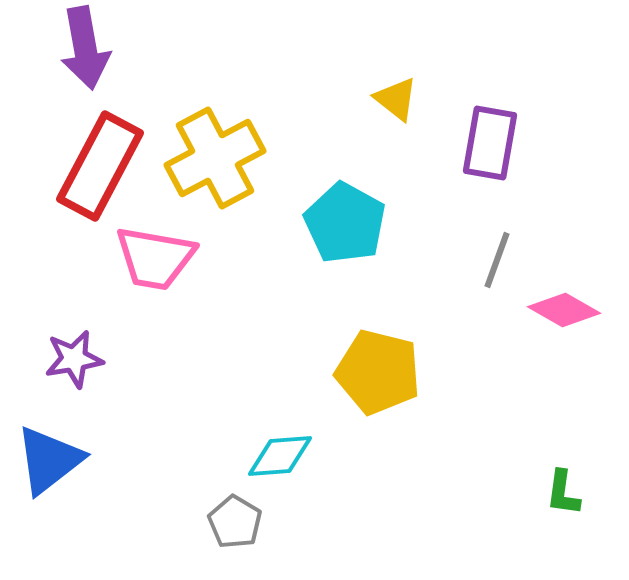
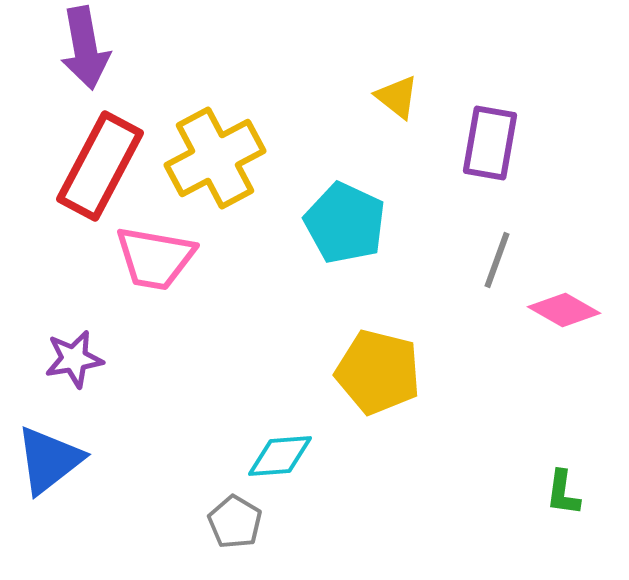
yellow triangle: moved 1 px right, 2 px up
cyan pentagon: rotated 4 degrees counterclockwise
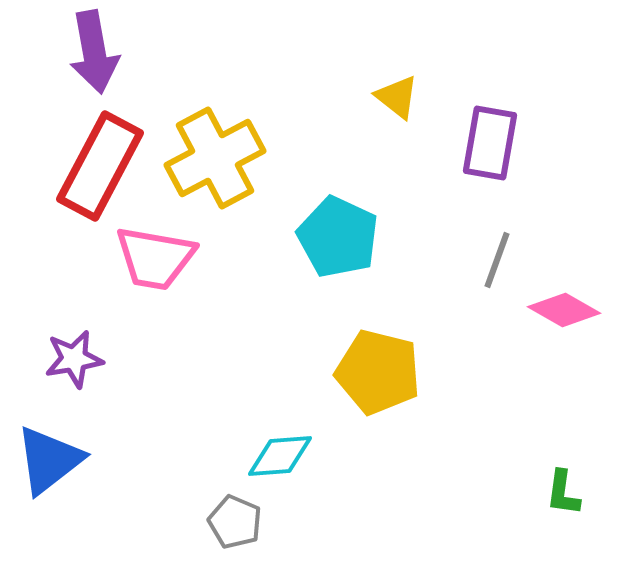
purple arrow: moved 9 px right, 4 px down
cyan pentagon: moved 7 px left, 14 px down
gray pentagon: rotated 8 degrees counterclockwise
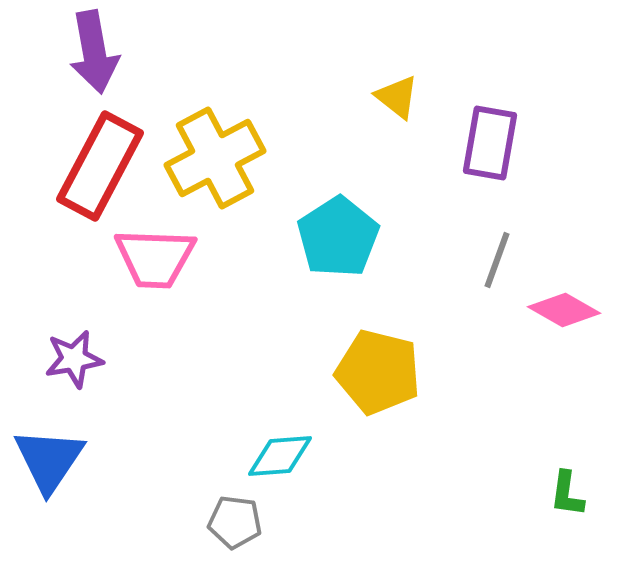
cyan pentagon: rotated 14 degrees clockwise
pink trapezoid: rotated 8 degrees counterclockwise
blue triangle: rotated 18 degrees counterclockwise
green L-shape: moved 4 px right, 1 px down
gray pentagon: rotated 16 degrees counterclockwise
